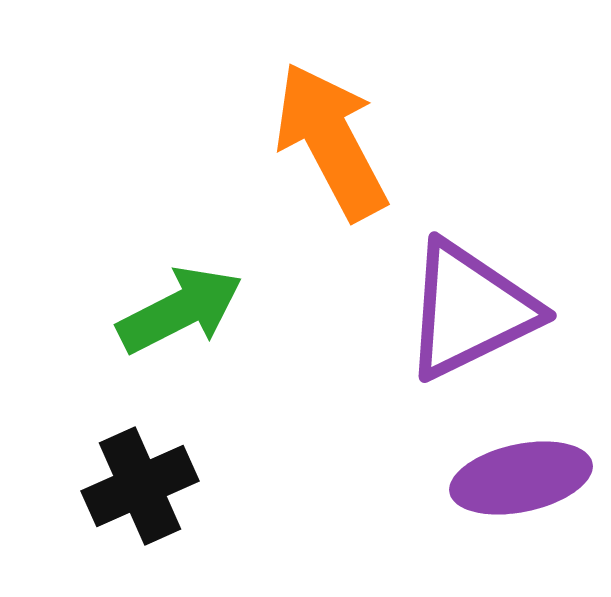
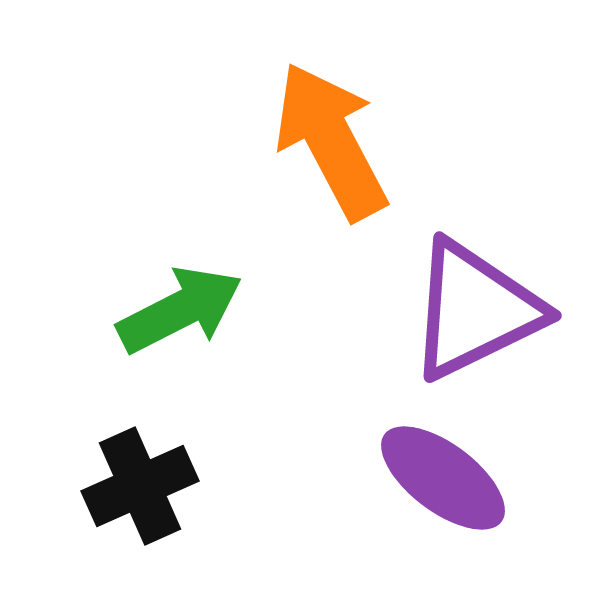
purple triangle: moved 5 px right
purple ellipse: moved 78 px left; rotated 49 degrees clockwise
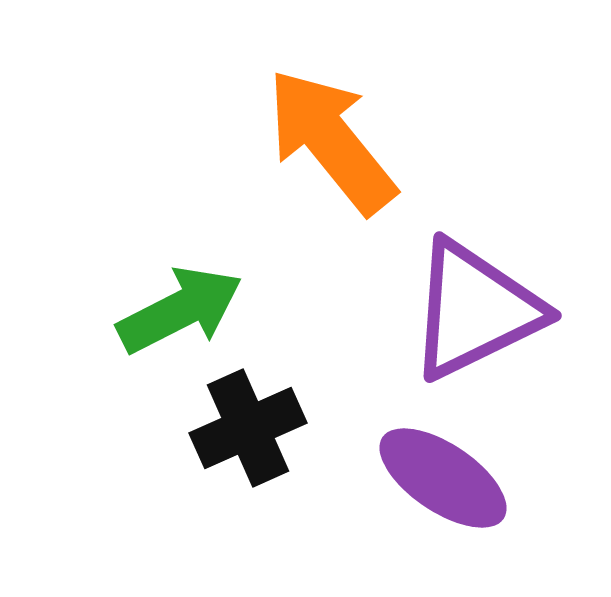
orange arrow: rotated 11 degrees counterclockwise
purple ellipse: rotated 3 degrees counterclockwise
black cross: moved 108 px right, 58 px up
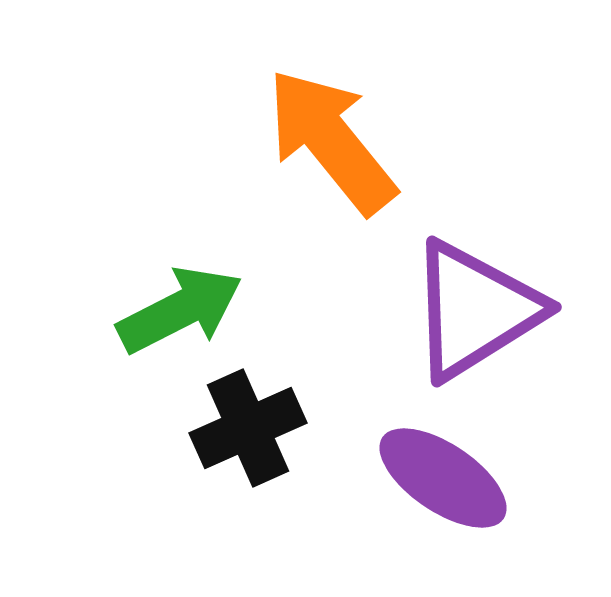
purple triangle: rotated 6 degrees counterclockwise
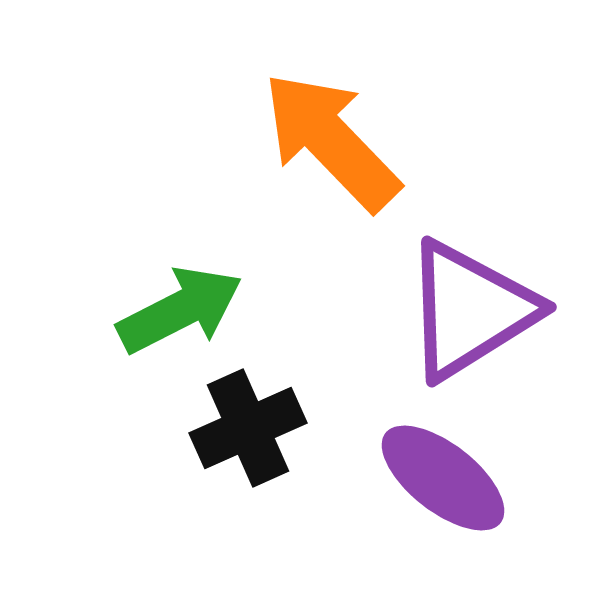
orange arrow: rotated 5 degrees counterclockwise
purple triangle: moved 5 px left
purple ellipse: rotated 4 degrees clockwise
